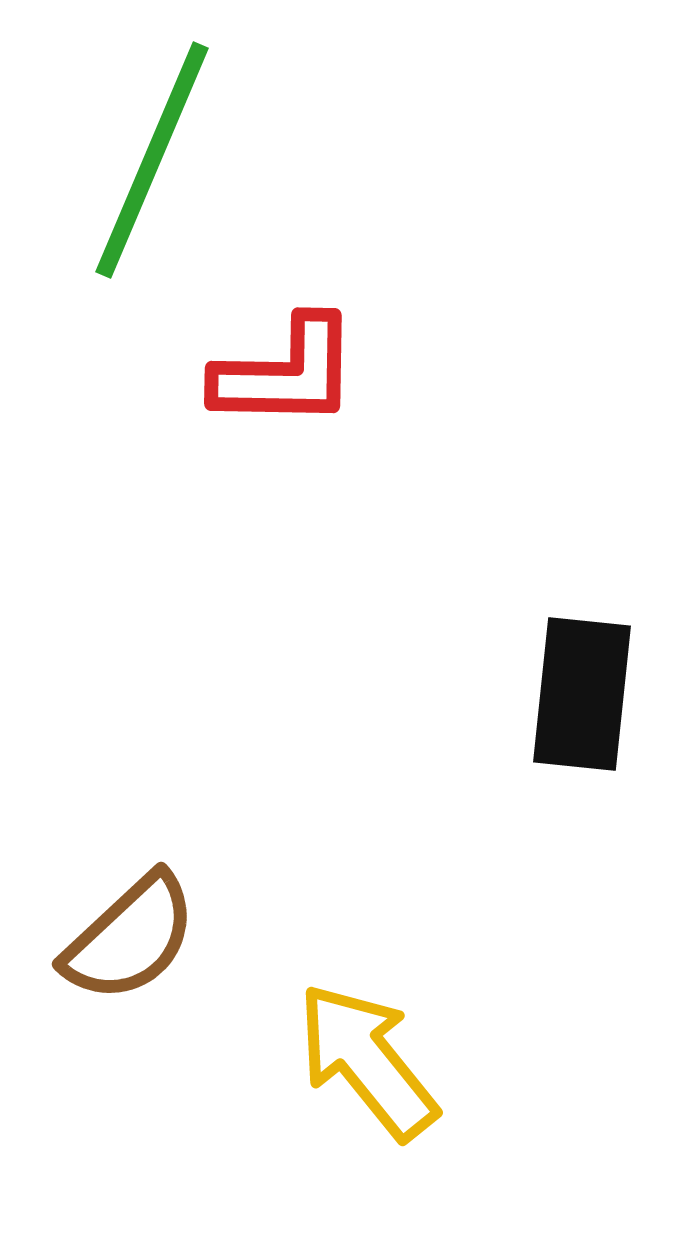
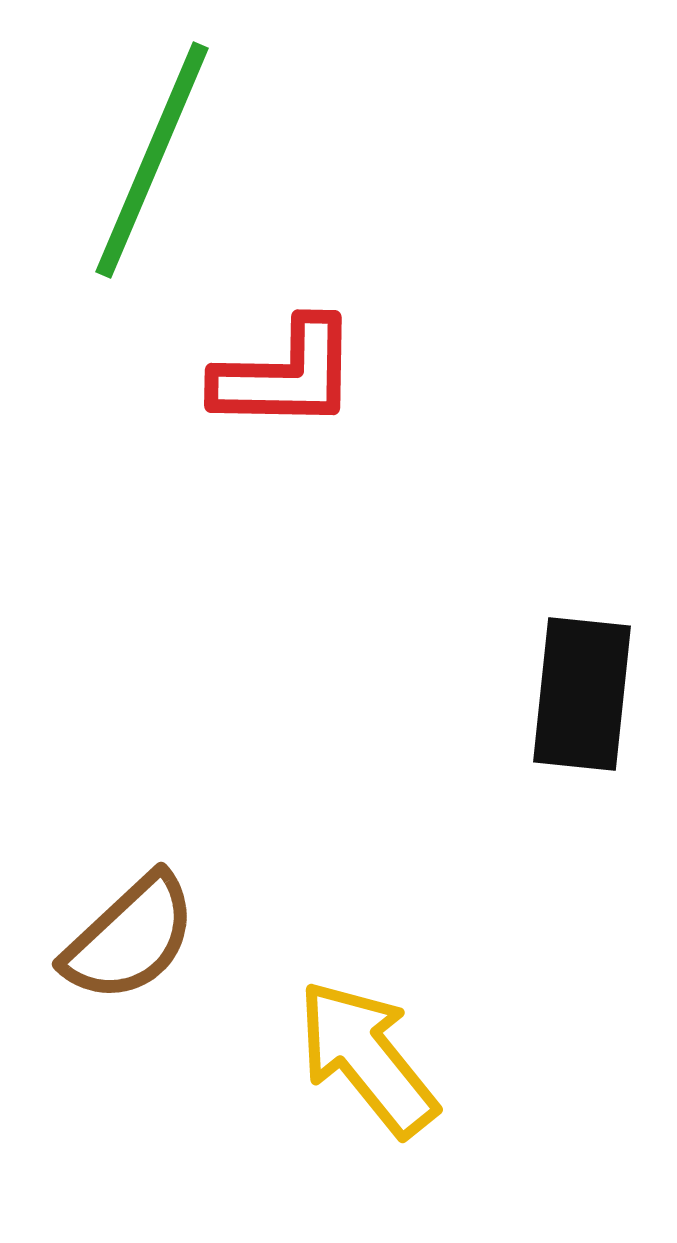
red L-shape: moved 2 px down
yellow arrow: moved 3 px up
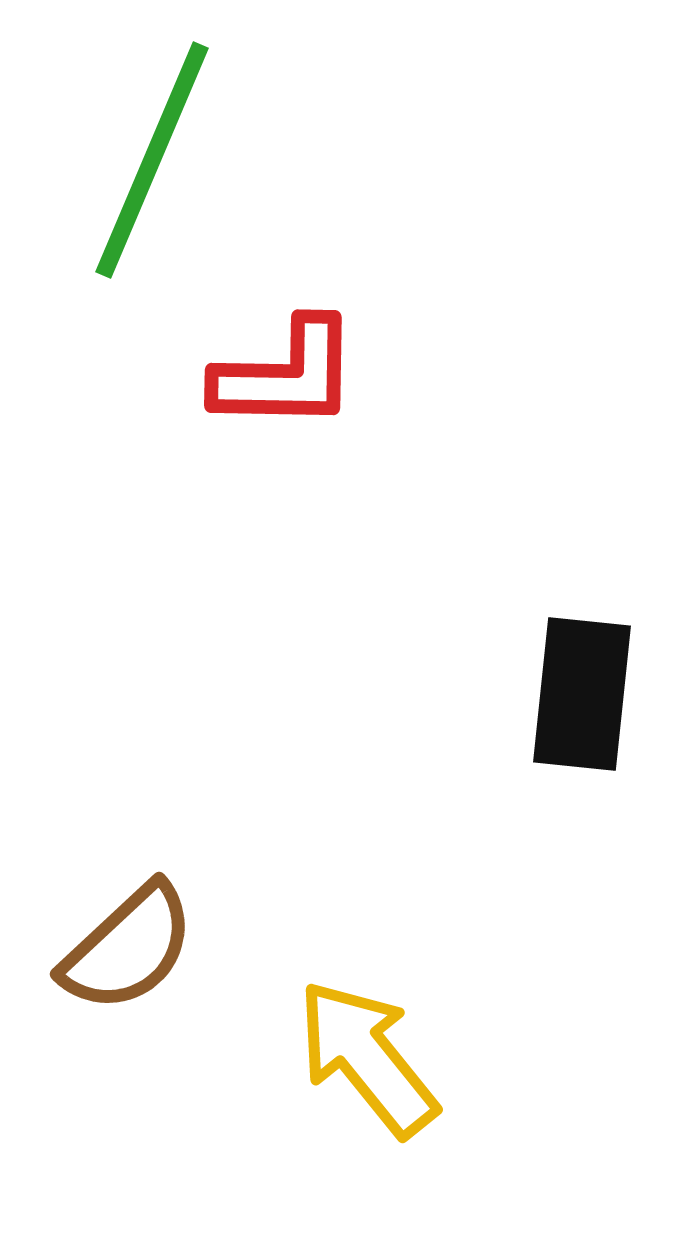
brown semicircle: moved 2 px left, 10 px down
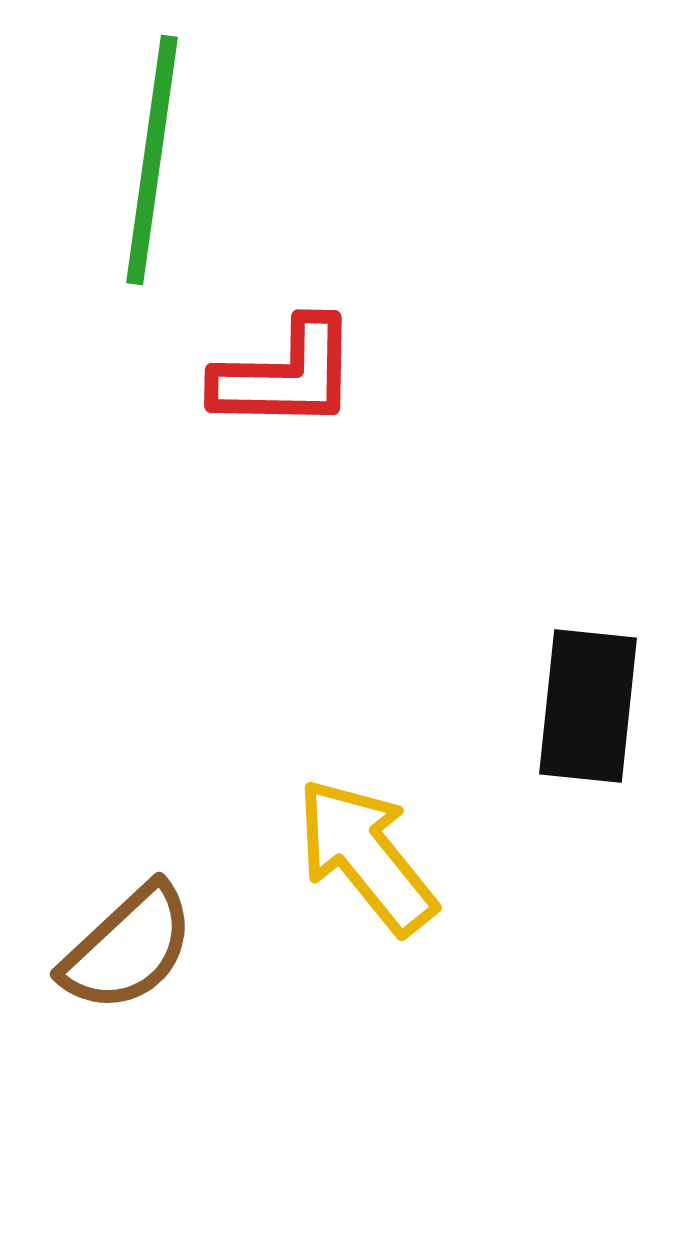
green line: rotated 15 degrees counterclockwise
black rectangle: moved 6 px right, 12 px down
yellow arrow: moved 1 px left, 202 px up
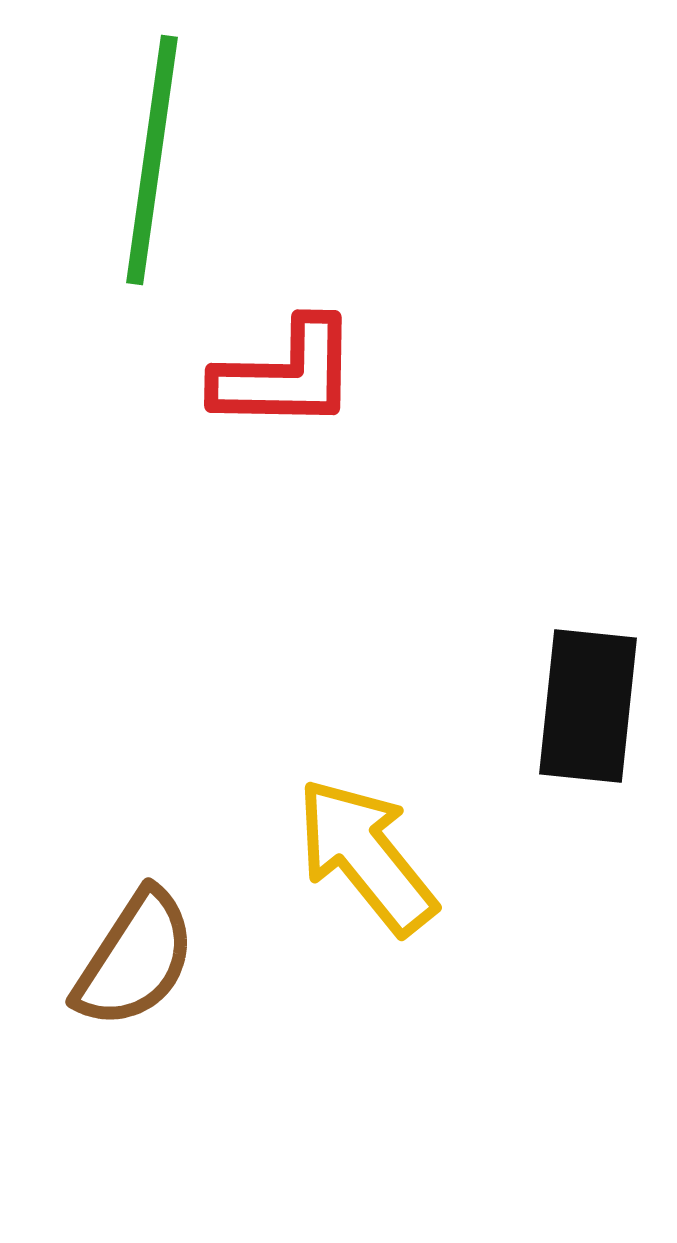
brown semicircle: moved 7 px right, 11 px down; rotated 14 degrees counterclockwise
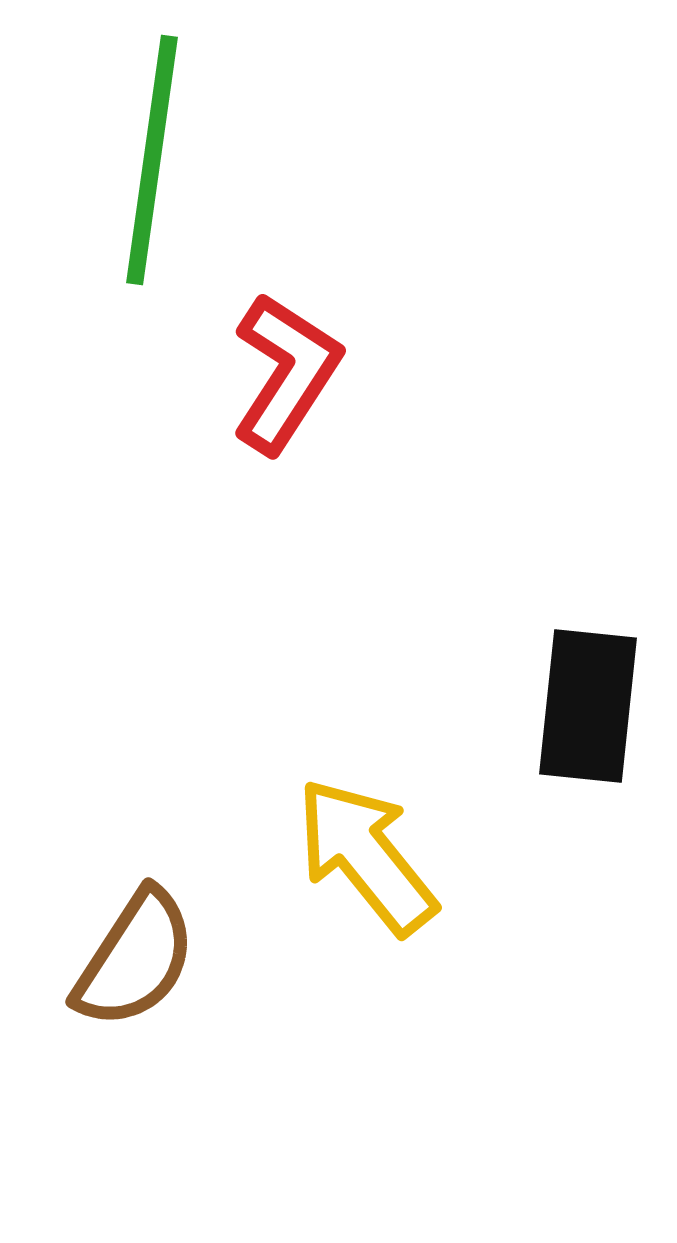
red L-shape: moved 2 px up; rotated 58 degrees counterclockwise
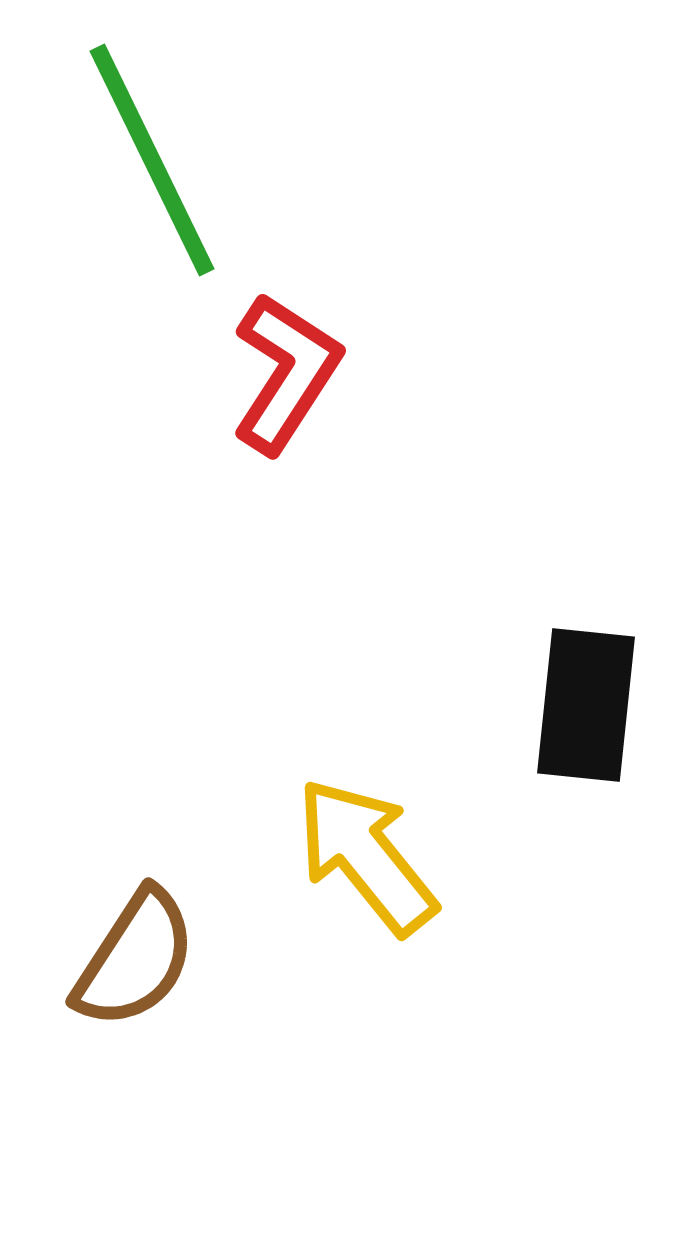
green line: rotated 34 degrees counterclockwise
black rectangle: moved 2 px left, 1 px up
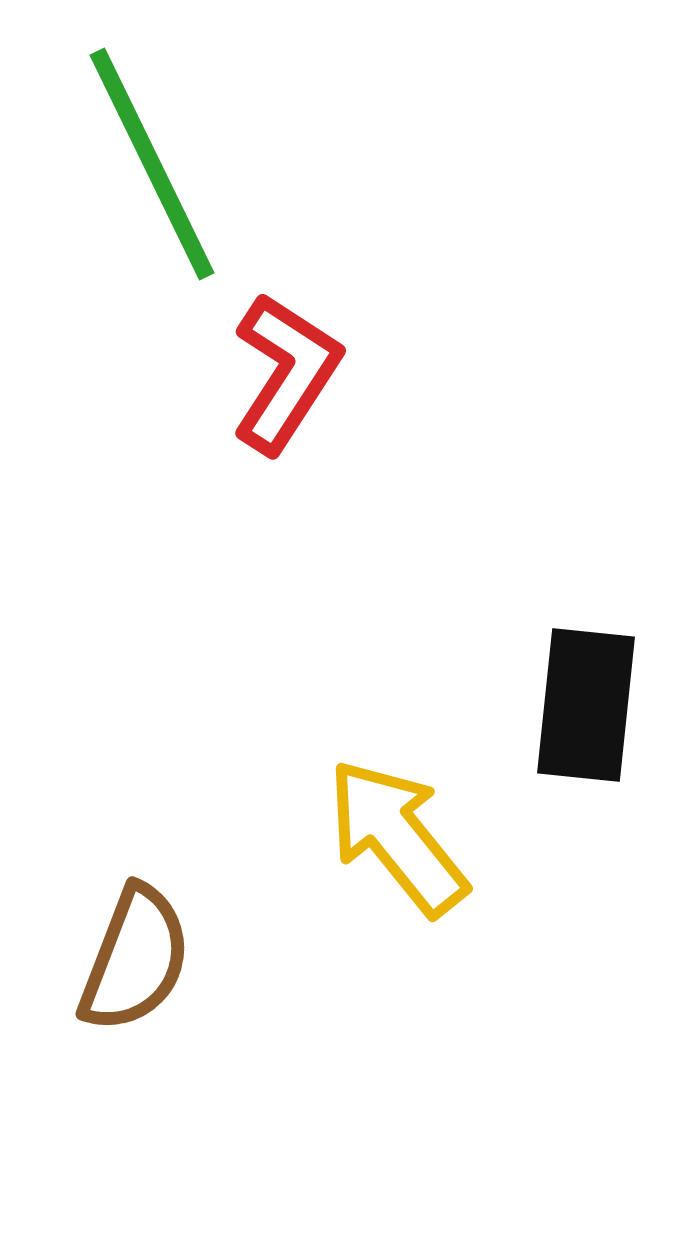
green line: moved 4 px down
yellow arrow: moved 31 px right, 19 px up
brown semicircle: rotated 12 degrees counterclockwise
